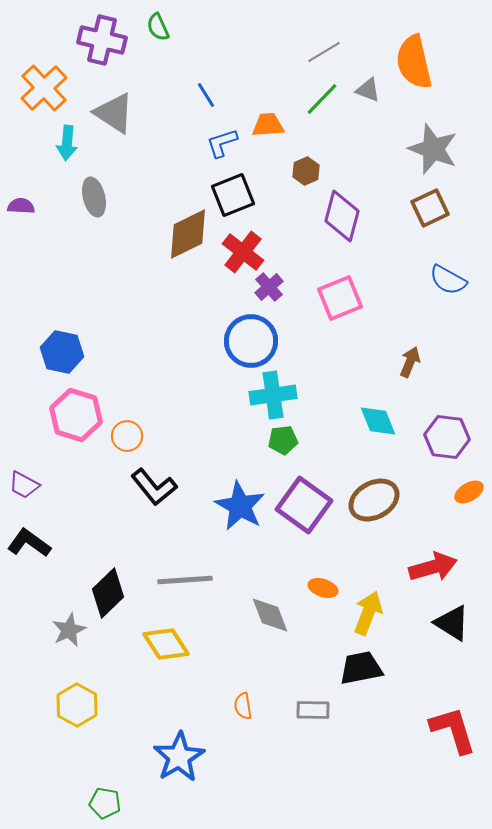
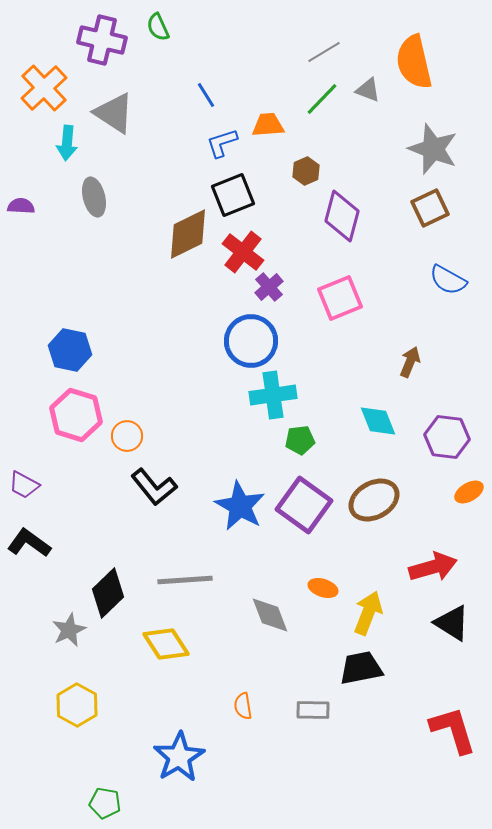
blue hexagon at (62, 352): moved 8 px right, 2 px up
green pentagon at (283, 440): moved 17 px right
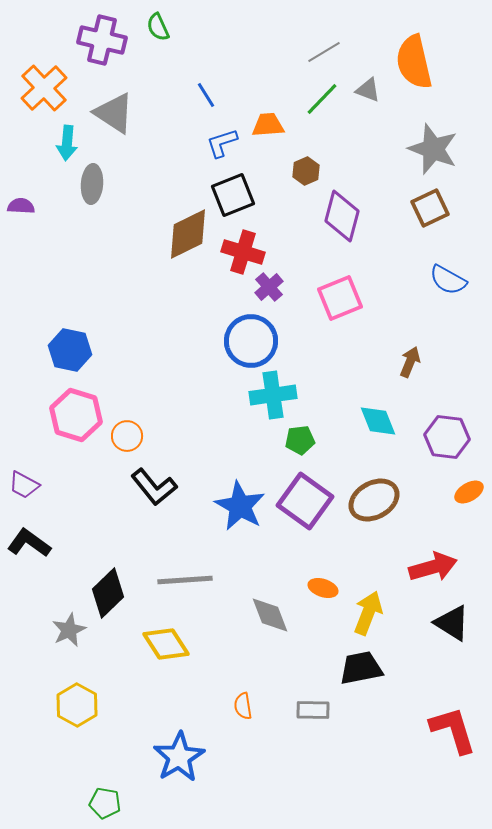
gray ellipse at (94, 197): moved 2 px left, 13 px up; rotated 18 degrees clockwise
red cross at (243, 252): rotated 21 degrees counterclockwise
purple square at (304, 505): moved 1 px right, 4 px up
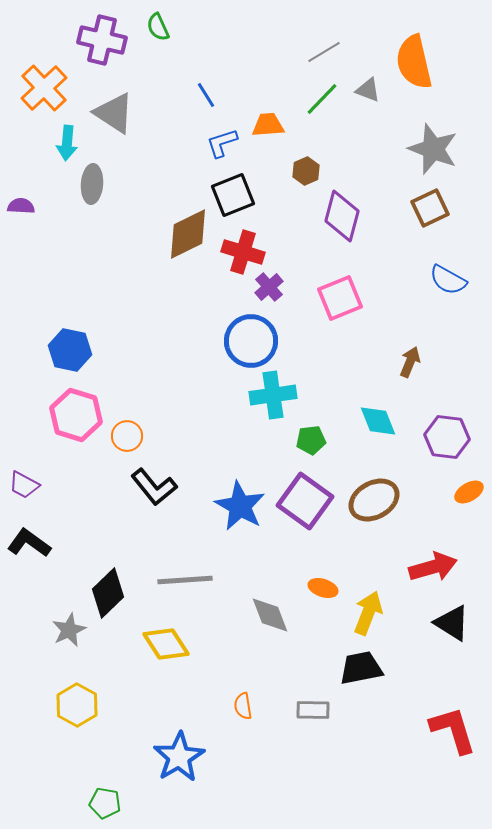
green pentagon at (300, 440): moved 11 px right
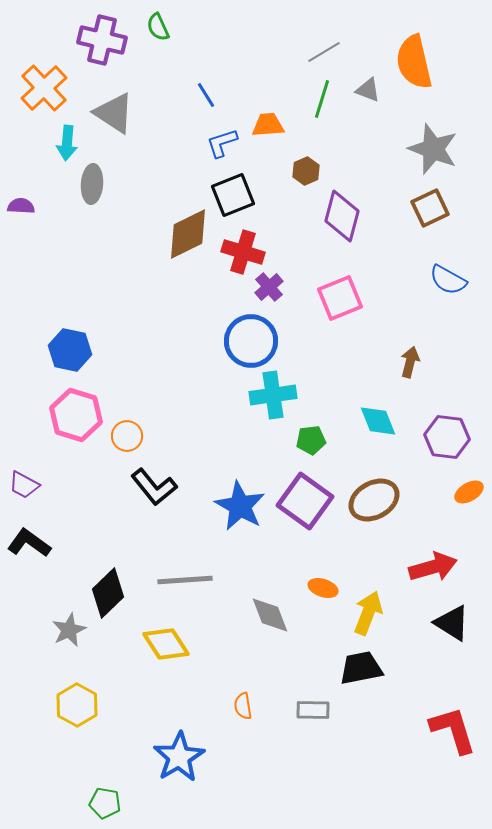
green line at (322, 99): rotated 27 degrees counterclockwise
brown arrow at (410, 362): rotated 8 degrees counterclockwise
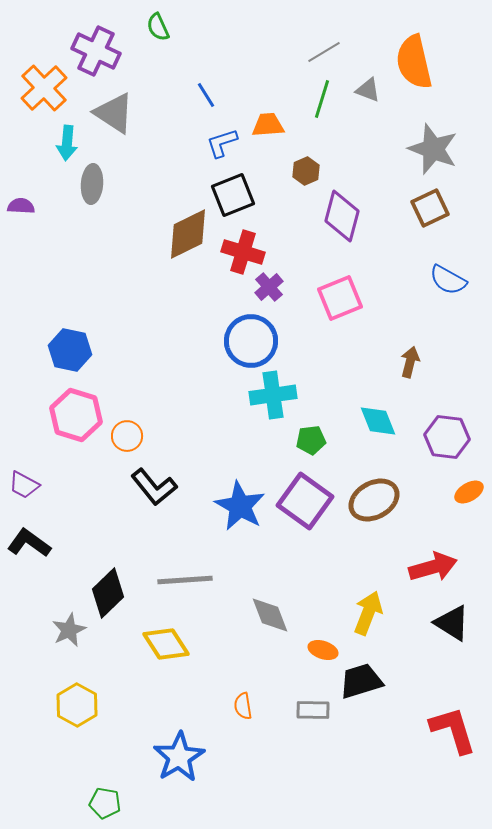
purple cross at (102, 40): moved 6 px left, 11 px down; rotated 12 degrees clockwise
orange ellipse at (323, 588): moved 62 px down
black trapezoid at (361, 668): moved 13 px down; rotated 6 degrees counterclockwise
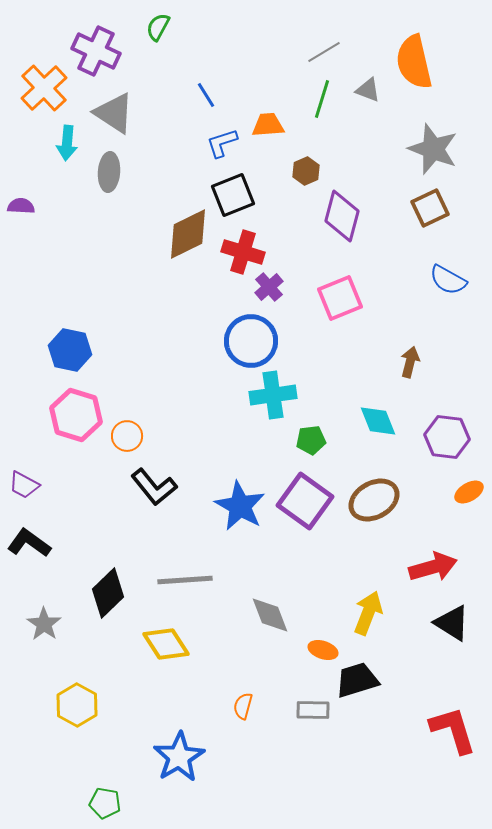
green semicircle at (158, 27): rotated 52 degrees clockwise
gray ellipse at (92, 184): moved 17 px right, 12 px up
gray star at (69, 630): moved 25 px left, 6 px up; rotated 12 degrees counterclockwise
black trapezoid at (361, 681): moved 4 px left, 1 px up
orange semicircle at (243, 706): rotated 24 degrees clockwise
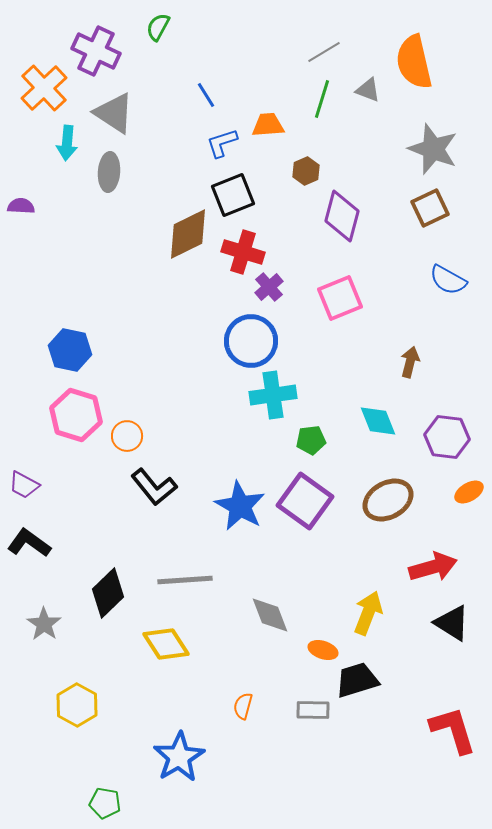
brown ellipse at (374, 500): moved 14 px right
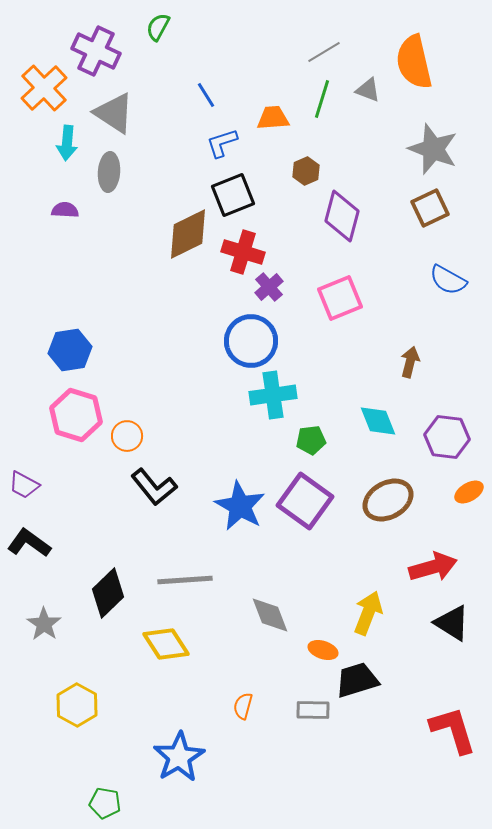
orange trapezoid at (268, 125): moved 5 px right, 7 px up
purple semicircle at (21, 206): moved 44 px right, 4 px down
blue hexagon at (70, 350): rotated 21 degrees counterclockwise
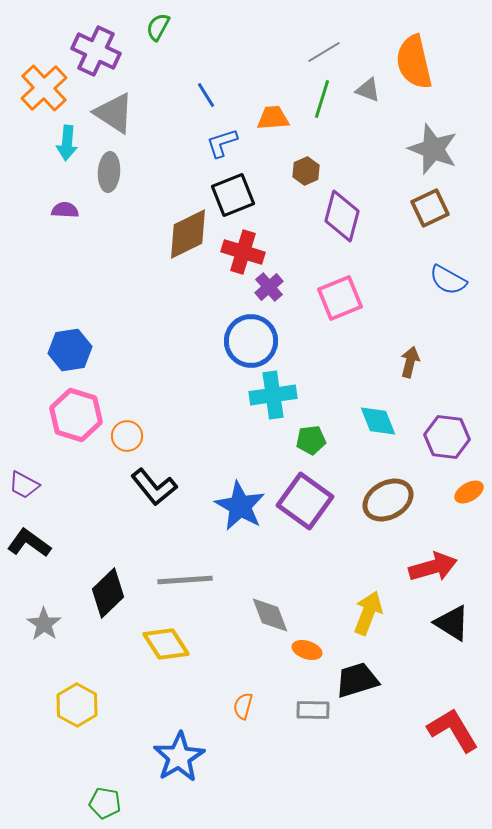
orange ellipse at (323, 650): moved 16 px left
red L-shape at (453, 730): rotated 14 degrees counterclockwise
